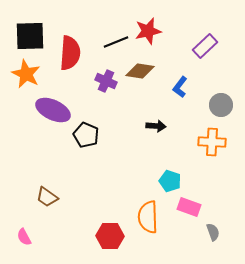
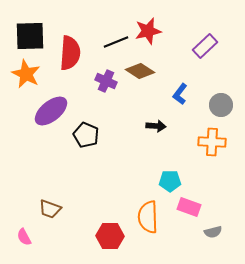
brown diamond: rotated 24 degrees clockwise
blue L-shape: moved 7 px down
purple ellipse: moved 2 px left, 1 px down; rotated 64 degrees counterclockwise
cyan pentagon: rotated 20 degrees counterclockwise
brown trapezoid: moved 3 px right, 12 px down; rotated 15 degrees counterclockwise
gray semicircle: rotated 96 degrees clockwise
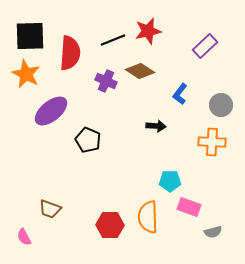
black line: moved 3 px left, 2 px up
black pentagon: moved 2 px right, 5 px down
red hexagon: moved 11 px up
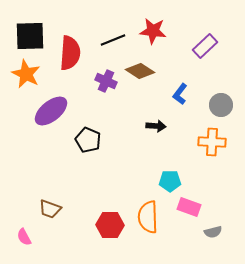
red star: moved 5 px right; rotated 20 degrees clockwise
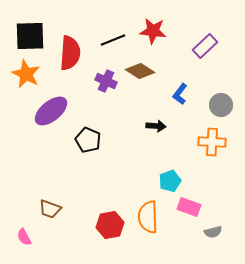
cyan pentagon: rotated 20 degrees counterclockwise
red hexagon: rotated 12 degrees counterclockwise
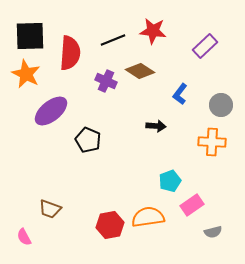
pink rectangle: moved 3 px right, 2 px up; rotated 55 degrees counterclockwise
orange semicircle: rotated 84 degrees clockwise
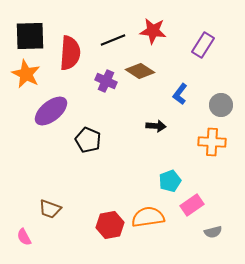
purple rectangle: moved 2 px left, 1 px up; rotated 15 degrees counterclockwise
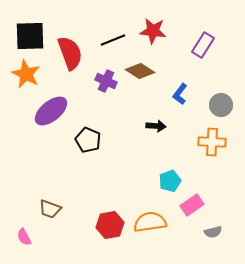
red semicircle: rotated 24 degrees counterclockwise
orange semicircle: moved 2 px right, 5 px down
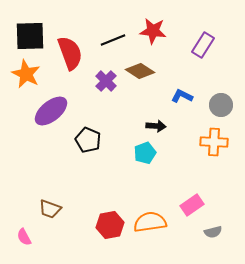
purple cross: rotated 20 degrees clockwise
blue L-shape: moved 2 px right, 2 px down; rotated 80 degrees clockwise
orange cross: moved 2 px right
cyan pentagon: moved 25 px left, 28 px up
